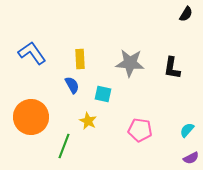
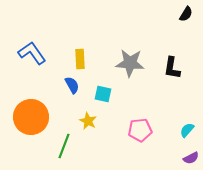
pink pentagon: rotated 15 degrees counterclockwise
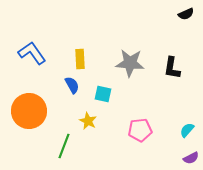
black semicircle: rotated 35 degrees clockwise
orange circle: moved 2 px left, 6 px up
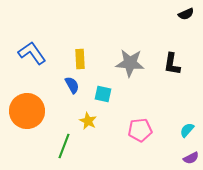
black L-shape: moved 4 px up
orange circle: moved 2 px left
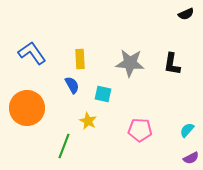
orange circle: moved 3 px up
pink pentagon: rotated 10 degrees clockwise
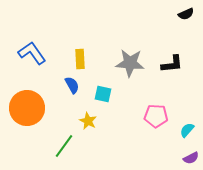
black L-shape: rotated 105 degrees counterclockwise
pink pentagon: moved 16 px right, 14 px up
green line: rotated 15 degrees clockwise
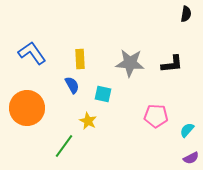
black semicircle: rotated 56 degrees counterclockwise
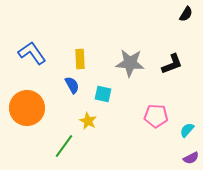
black semicircle: rotated 21 degrees clockwise
black L-shape: rotated 15 degrees counterclockwise
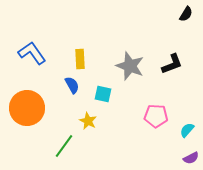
gray star: moved 3 px down; rotated 16 degrees clockwise
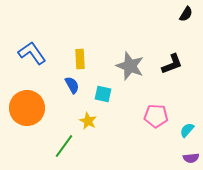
purple semicircle: rotated 21 degrees clockwise
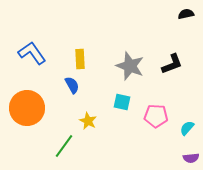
black semicircle: rotated 133 degrees counterclockwise
cyan square: moved 19 px right, 8 px down
cyan semicircle: moved 2 px up
